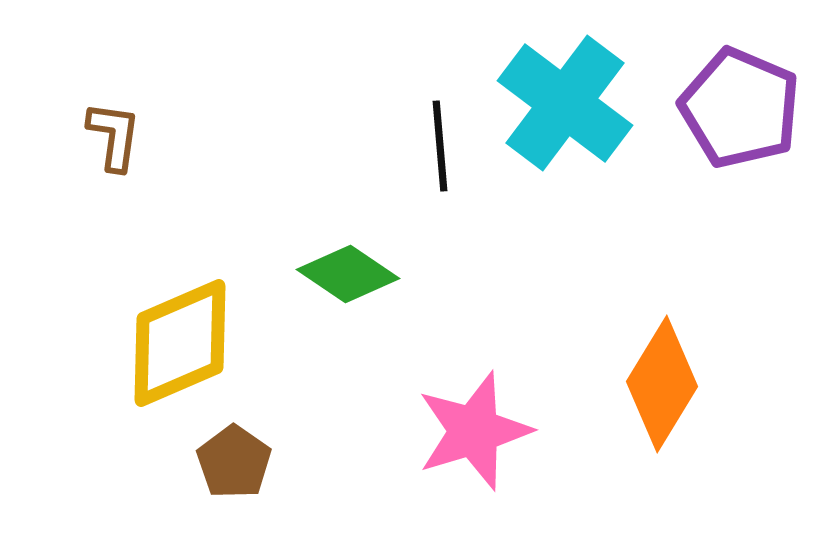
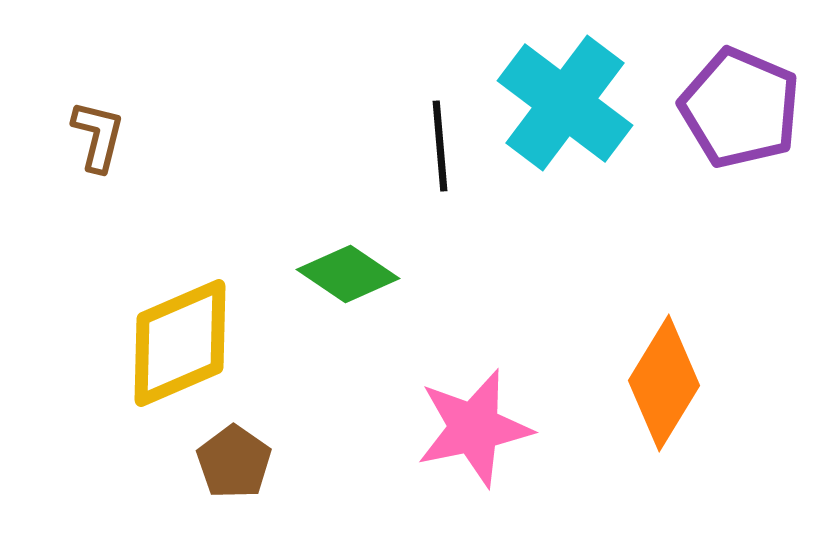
brown L-shape: moved 16 px left; rotated 6 degrees clockwise
orange diamond: moved 2 px right, 1 px up
pink star: moved 3 px up; rotated 5 degrees clockwise
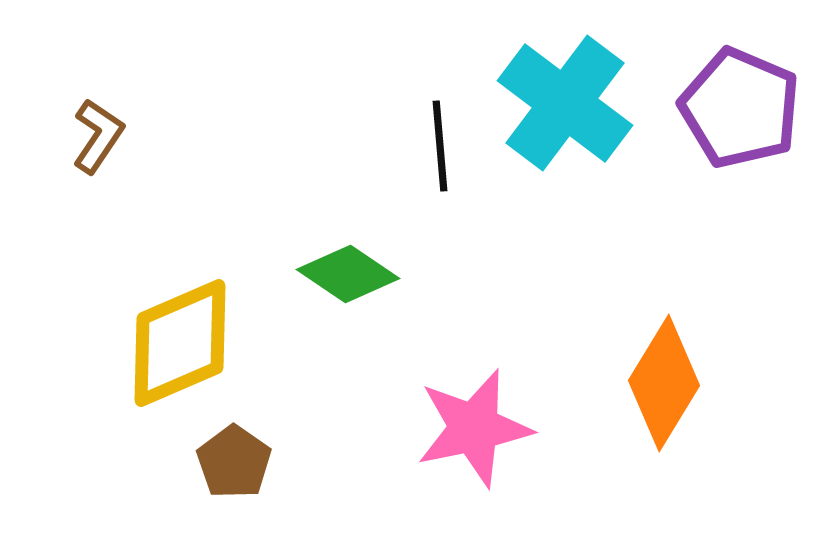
brown L-shape: rotated 20 degrees clockwise
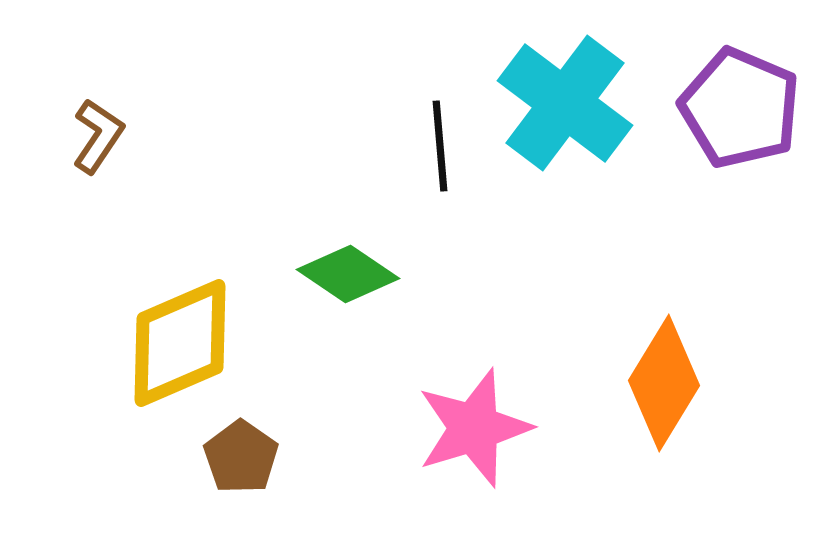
pink star: rotated 5 degrees counterclockwise
brown pentagon: moved 7 px right, 5 px up
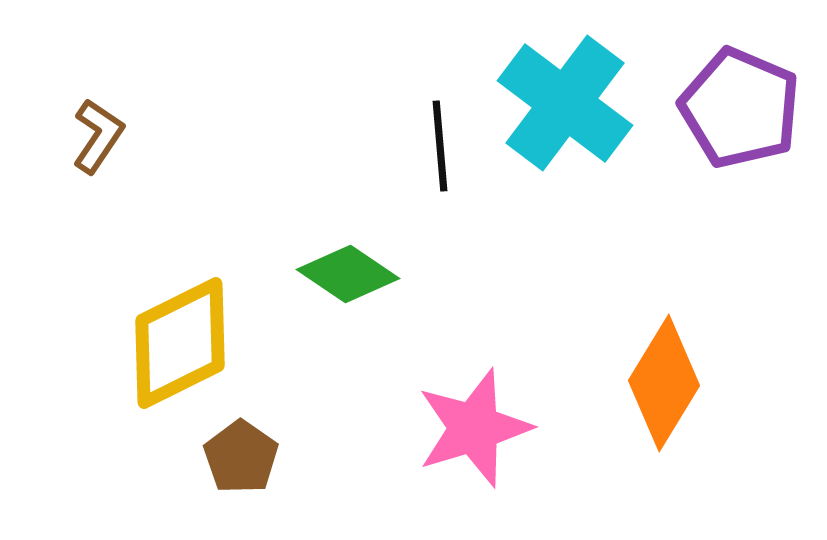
yellow diamond: rotated 3 degrees counterclockwise
